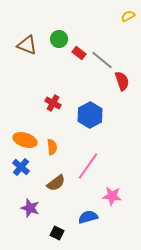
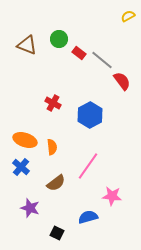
red semicircle: rotated 18 degrees counterclockwise
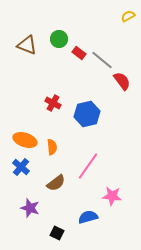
blue hexagon: moved 3 px left, 1 px up; rotated 15 degrees clockwise
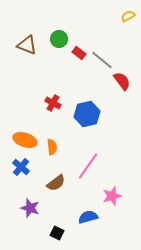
pink star: rotated 24 degrees counterclockwise
